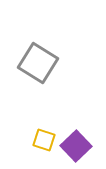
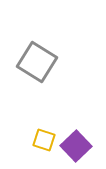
gray square: moved 1 px left, 1 px up
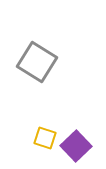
yellow square: moved 1 px right, 2 px up
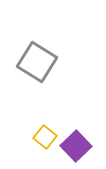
yellow square: moved 1 px up; rotated 20 degrees clockwise
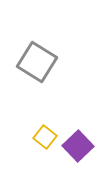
purple square: moved 2 px right
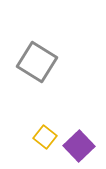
purple square: moved 1 px right
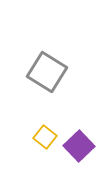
gray square: moved 10 px right, 10 px down
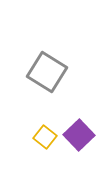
purple square: moved 11 px up
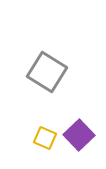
yellow square: moved 1 px down; rotated 15 degrees counterclockwise
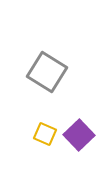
yellow square: moved 4 px up
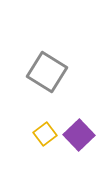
yellow square: rotated 30 degrees clockwise
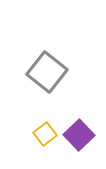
gray square: rotated 6 degrees clockwise
